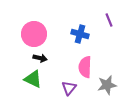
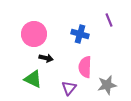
black arrow: moved 6 px right
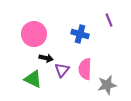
pink semicircle: moved 2 px down
purple triangle: moved 7 px left, 18 px up
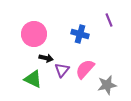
pink semicircle: rotated 40 degrees clockwise
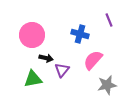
pink circle: moved 2 px left, 1 px down
pink semicircle: moved 8 px right, 9 px up
green triangle: rotated 36 degrees counterclockwise
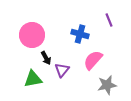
black arrow: rotated 48 degrees clockwise
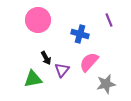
pink circle: moved 6 px right, 15 px up
pink semicircle: moved 4 px left, 2 px down
gray star: moved 1 px left, 1 px up
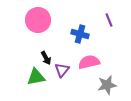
pink semicircle: rotated 35 degrees clockwise
green triangle: moved 3 px right, 2 px up
gray star: moved 1 px right, 1 px down
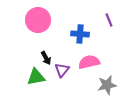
blue cross: rotated 12 degrees counterclockwise
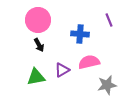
black arrow: moved 7 px left, 13 px up
purple triangle: rotated 21 degrees clockwise
